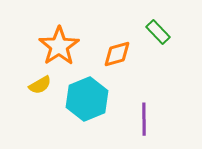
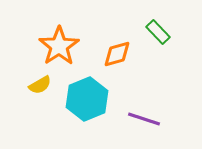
purple line: rotated 72 degrees counterclockwise
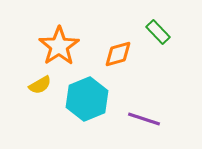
orange diamond: moved 1 px right
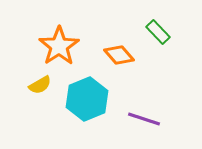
orange diamond: moved 1 px right, 1 px down; rotated 64 degrees clockwise
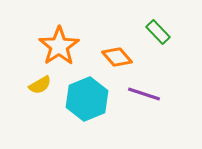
orange diamond: moved 2 px left, 2 px down
purple line: moved 25 px up
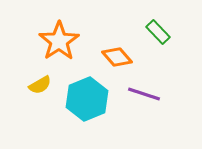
orange star: moved 5 px up
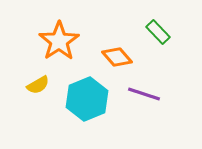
yellow semicircle: moved 2 px left
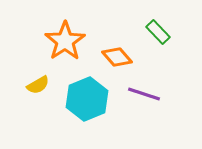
orange star: moved 6 px right
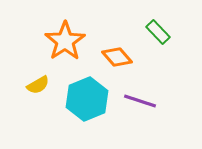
purple line: moved 4 px left, 7 px down
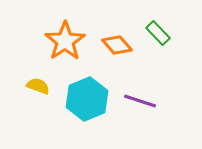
green rectangle: moved 1 px down
orange diamond: moved 12 px up
yellow semicircle: moved 1 px down; rotated 130 degrees counterclockwise
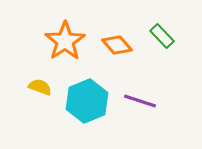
green rectangle: moved 4 px right, 3 px down
yellow semicircle: moved 2 px right, 1 px down
cyan hexagon: moved 2 px down
